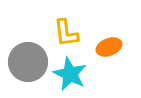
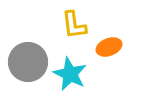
yellow L-shape: moved 8 px right, 8 px up
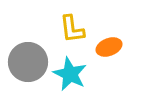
yellow L-shape: moved 2 px left, 4 px down
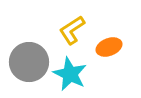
yellow L-shape: moved 1 px down; rotated 64 degrees clockwise
gray circle: moved 1 px right
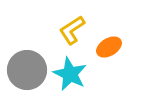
orange ellipse: rotated 10 degrees counterclockwise
gray circle: moved 2 px left, 8 px down
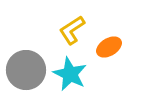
gray circle: moved 1 px left
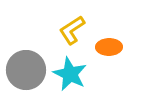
orange ellipse: rotated 30 degrees clockwise
